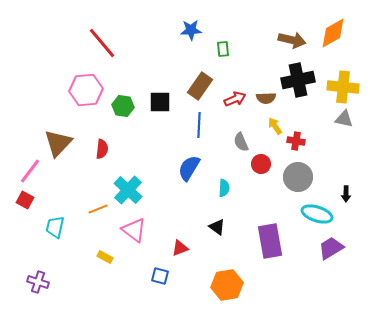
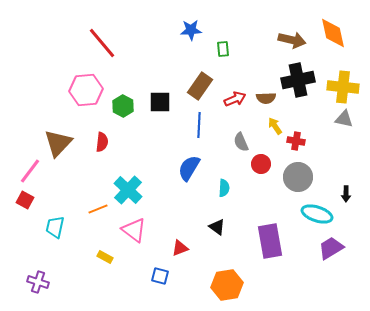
orange diamond: rotated 72 degrees counterclockwise
green hexagon: rotated 20 degrees clockwise
red semicircle: moved 7 px up
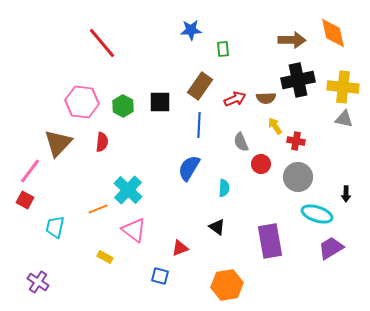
brown arrow: rotated 12 degrees counterclockwise
pink hexagon: moved 4 px left, 12 px down; rotated 12 degrees clockwise
purple cross: rotated 15 degrees clockwise
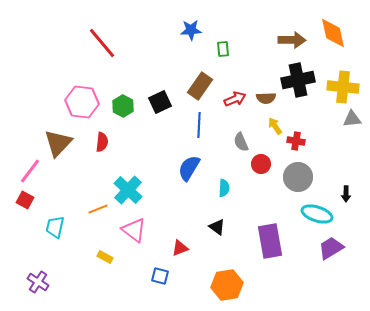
black square: rotated 25 degrees counterclockwise
gray triangle: moved 8 px right; rotated 18 degrees counterclockwise
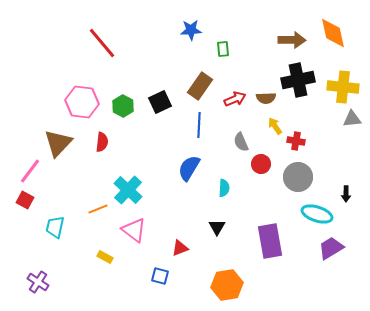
black triangle: rotated 24 degrees clockwise
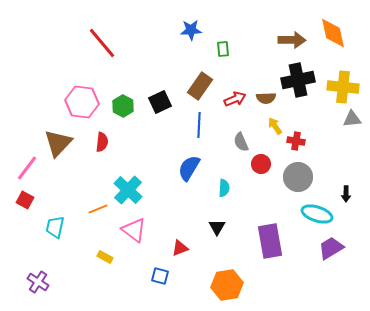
pink line: moved 3 px left, 3 px up
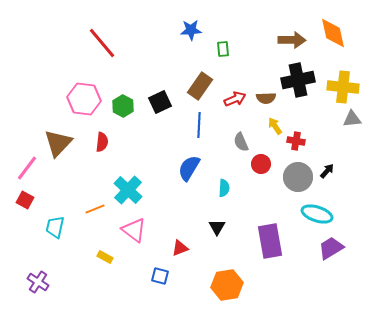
pink hexagon: moved 2 px right, 3 px up
black arrow: moved 19 px left, 23 px up; rotated 140 degrees counterclockwise
orange line: moved 3 px left
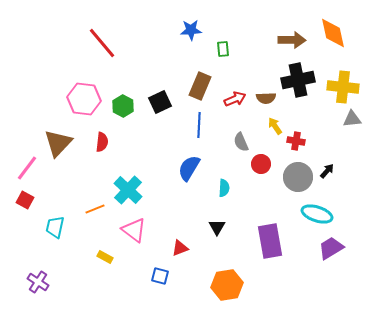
brown rectangle: rotated 12 degrees counterclockwise
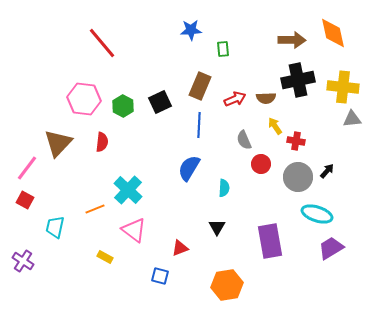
gray semicircle: moved 3 px right, 2 px up
purple cross: moved 15 px left, 21 px up
